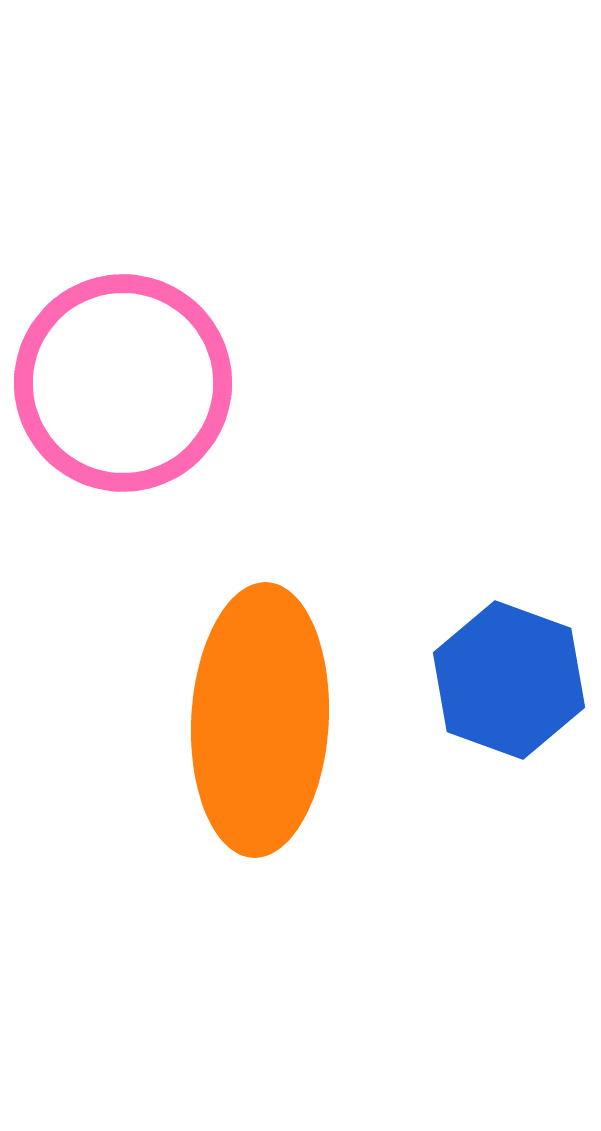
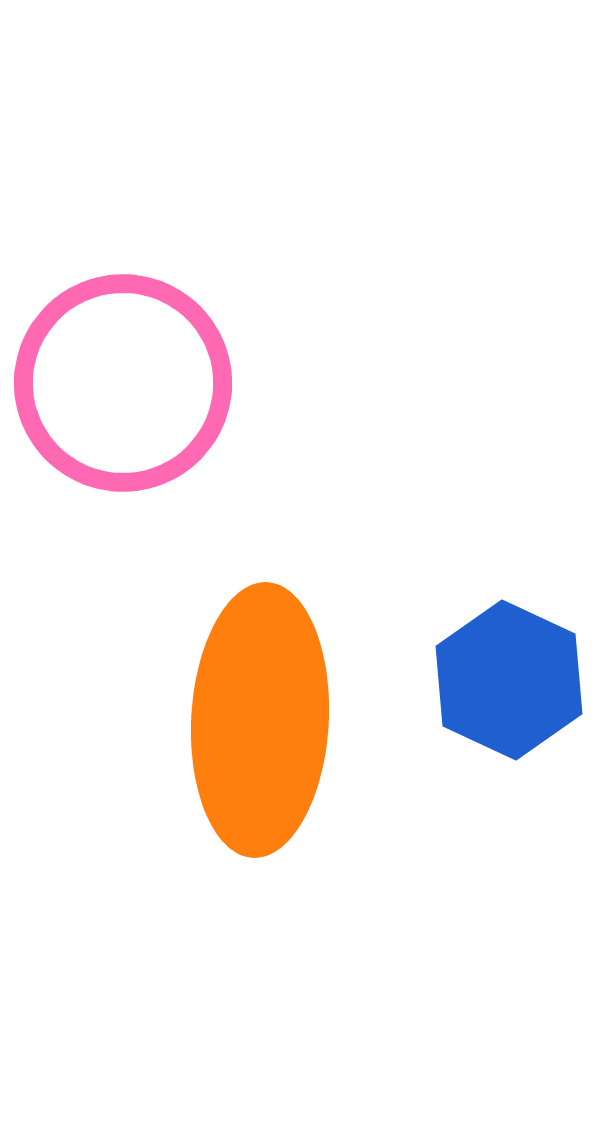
blue hexagon: rotated 5 degrees clockwise
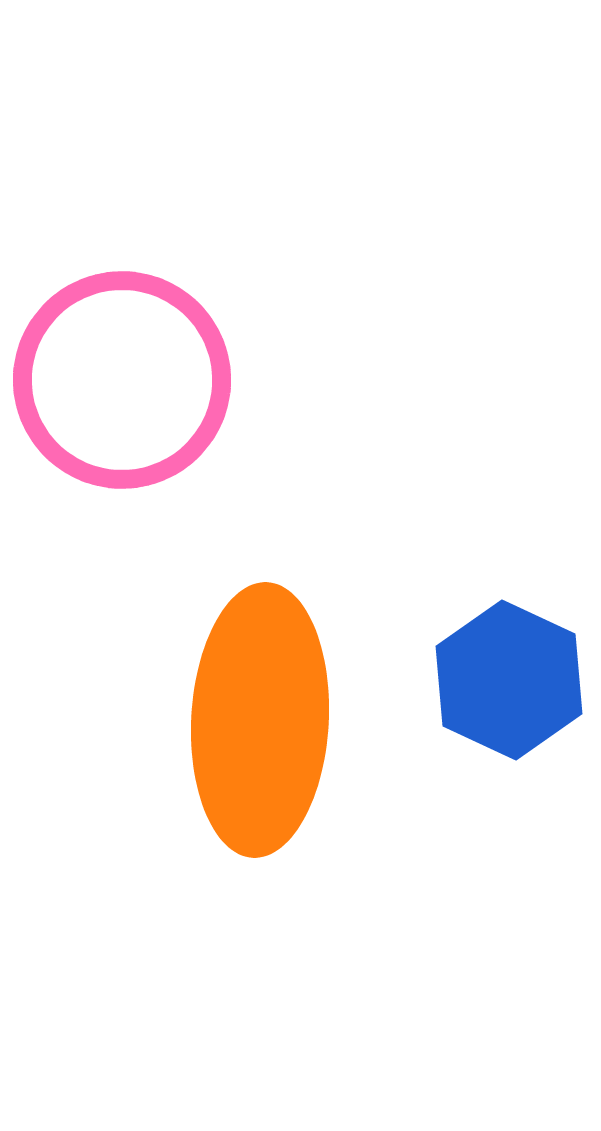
pink circle: moved 1 px left, 3 px up
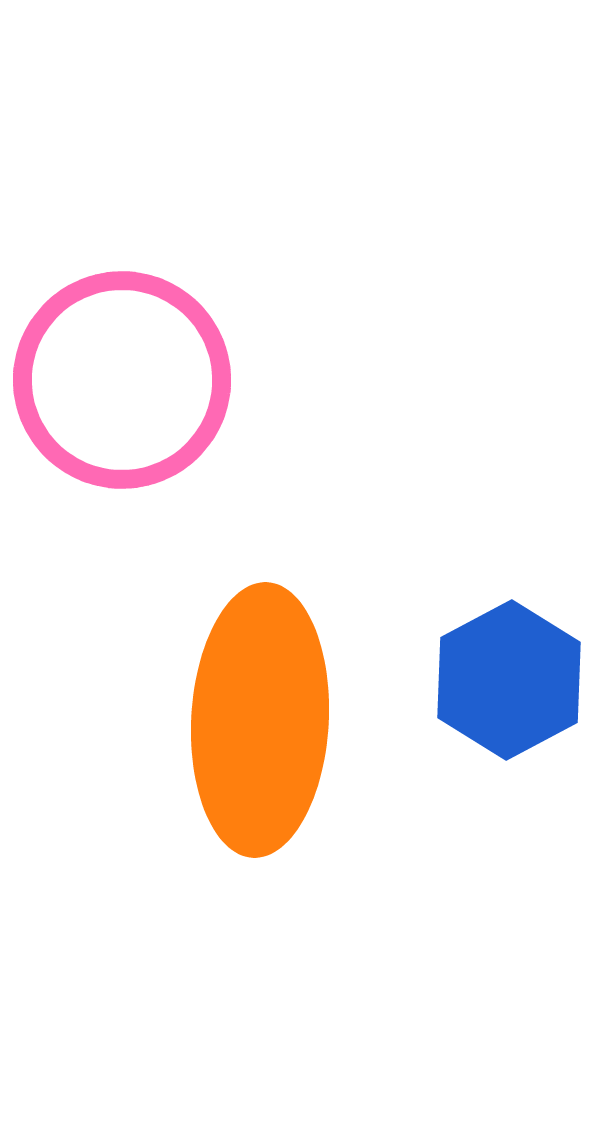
blue hexagon: rotated 7 degrees clockwise
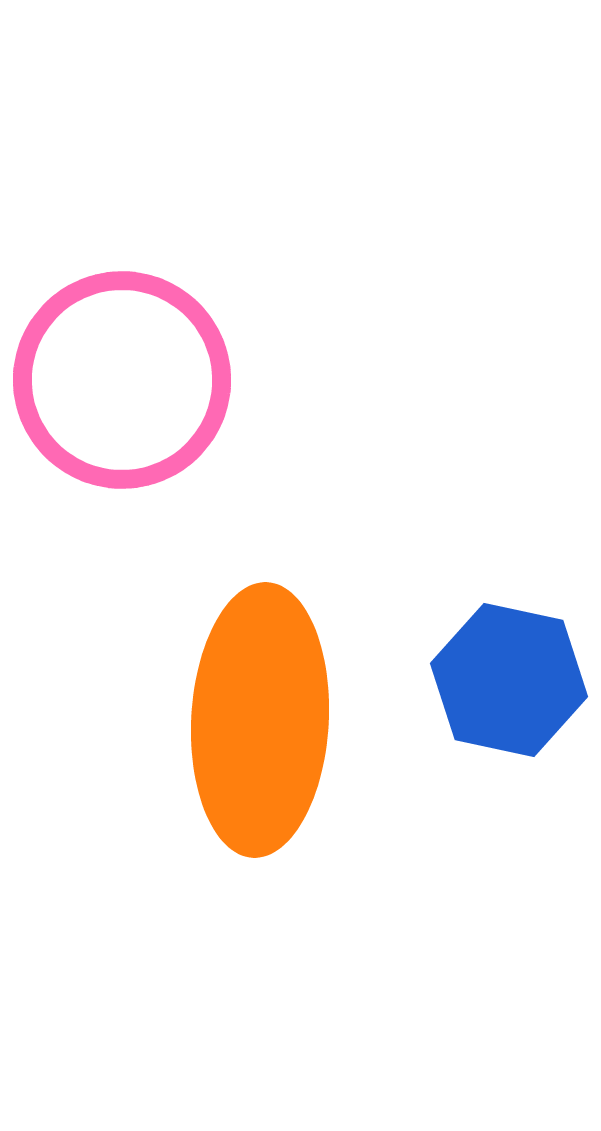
blue hexagon: rotated 20 degrees counterclockwise
